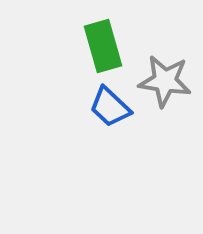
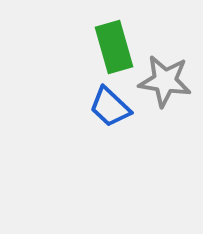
green rectangle: moved 11 px right, 1 px down
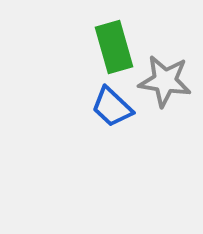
blue trapezoid: moved 2 px right
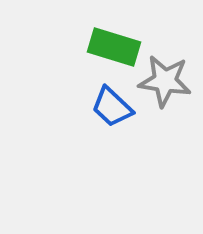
green rectangle: rotated 57 degrees counterclockwise
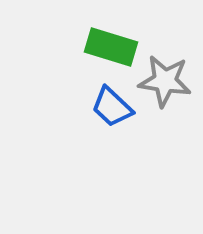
green rectangle: moved 3 px left
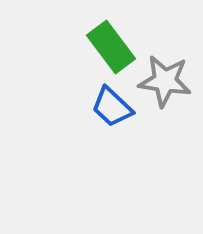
green rectangle: rotated 36 degrees clockwise
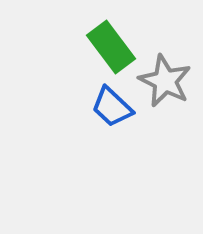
gray star: rotated 18 degrees clockwise
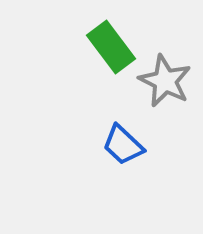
blue trapezoid: moved 11 px right, 38 px down
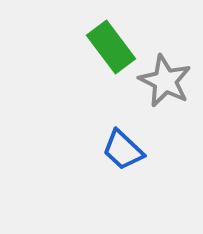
blue trapezoid: moved 5 px down
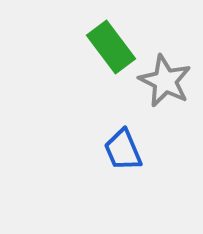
blue trapezoid: rotated 24 degrees clockwise
